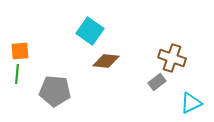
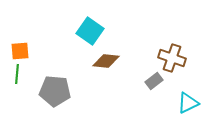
gray rectangle: moved 3 px left, 1 px up
cyan triangle: moved 3 px left
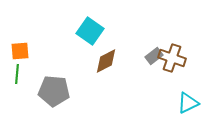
brown diamond: rotated 32 degrees counterclockwise
gray rectangle: moved 25 px up
gray pentagon: moved 1 px left
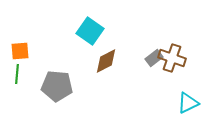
gray rectangle: moved 2 px down
gray pentagon: moved 3 px right, 5 px up
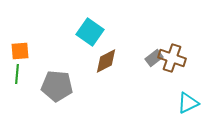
cyan square: moved 1 px down
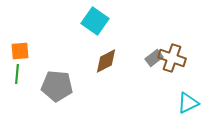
cyan square: moved 5 px right, 11 px up
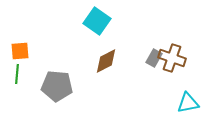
cyan square: moved 2 px right
gray rectangle: rotated 24 degrees counterclockwise
cyan triangle: rotated 15 degrees clockwise
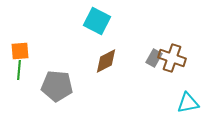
cyan square: rotated 8 degrees counterclockwise
green line: moved 2 px right, 4 px up
